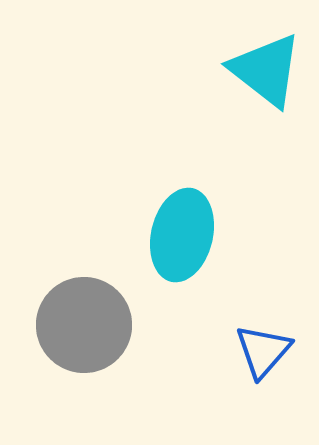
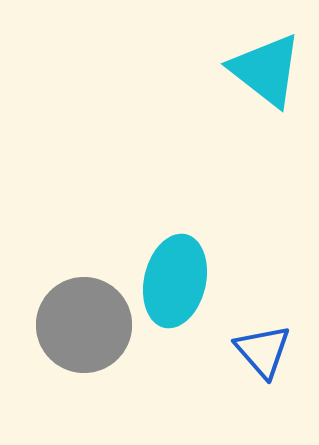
cyan ellipse: moved 7 px left, 46 px down
blue triangle: rotated 22 degrees counterclockwise
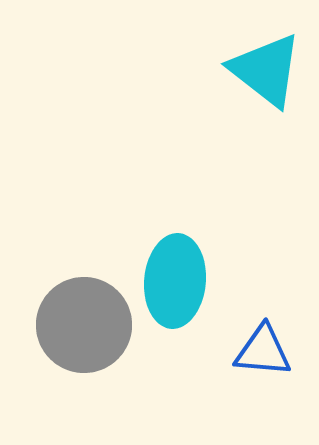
cyan ellipse: rotated 8 degrees counterclockwise
blue triangle: rotated 44 degrees counterclockwise
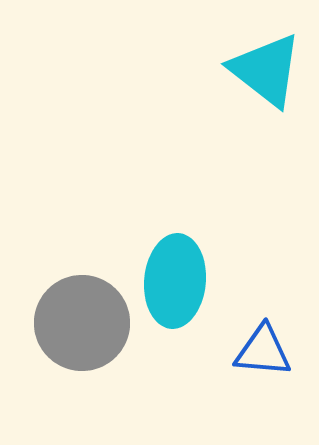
gray circle: moved 2 px left, 2 px up
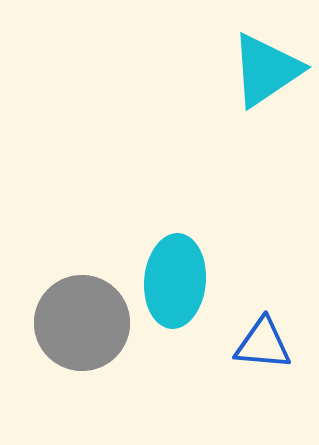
cyan triangle: rotated 48 degrees clockwise
blue triangle: moved 7 px up
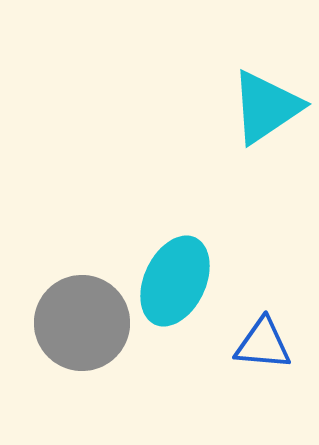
cyan triangle: moved 37 px down
cyan ellipse: rotated 20 degrees clockwise
